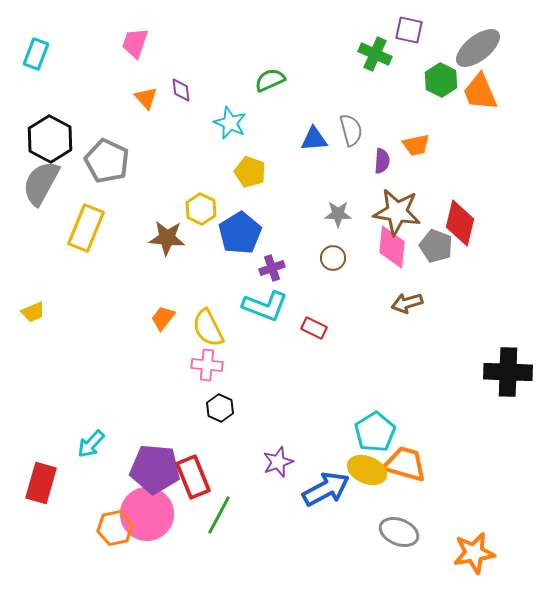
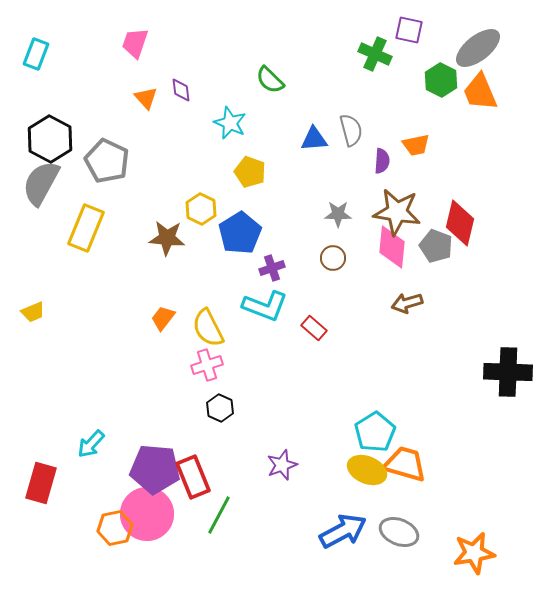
green semicircle at (270, 80): rotated 112 degrees counterclockwise
red rectangle at (314, 328): rotated 15 degrees clockwise
pink cross at (207, 365): rotated 24 degrees counterclockwise
purple star at (278, 462): moved 4 px right, 3 px down
blue arrow at (326, 489): moved 17 px right, 42 px down
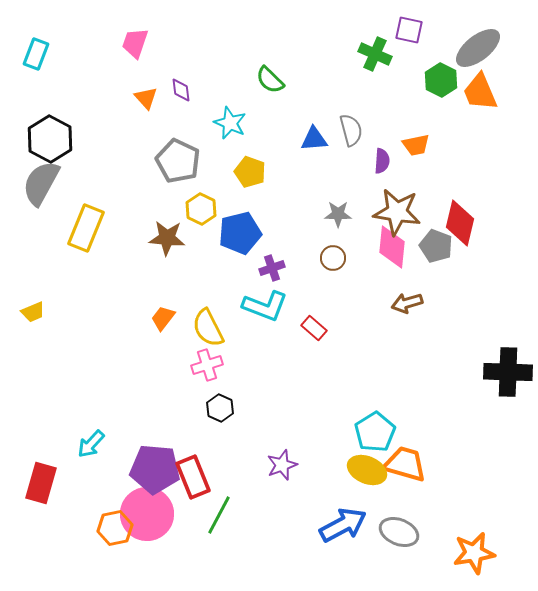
gray pentagon at (107, 161): moved 71 px right
blue pentagon at (240, 233): rotated 18 degrees clockwise
blue arrow at (343, 531): moved 6 px up
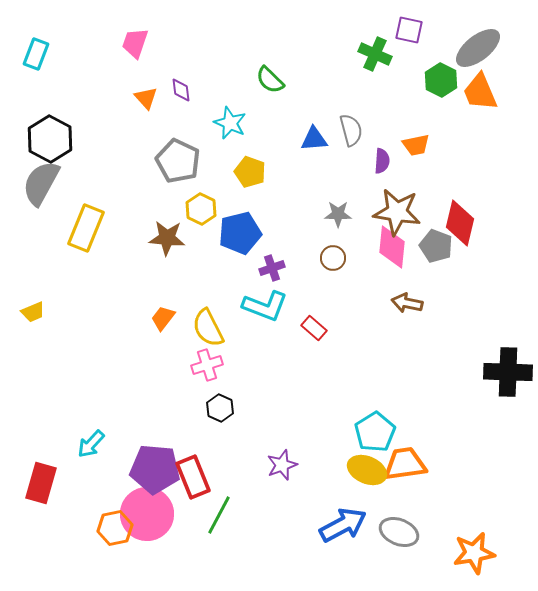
brown arrow at (407, 303): rotated 28 degrees clockwise
orange trapezoid at (405, 464): rotated 24 degrees counterclockwise
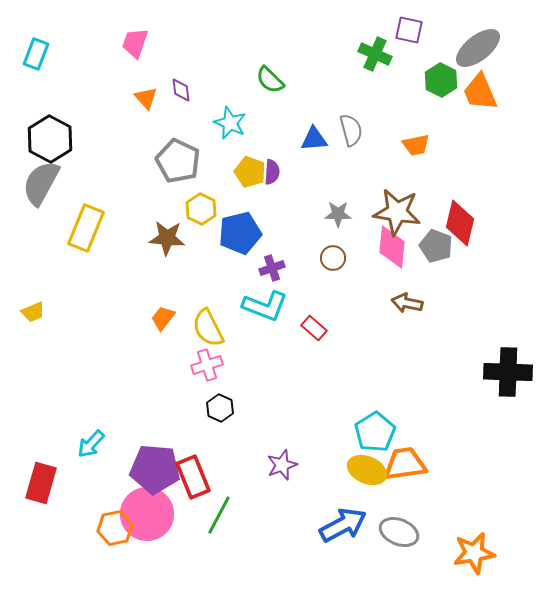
purple semicircle at (382, 161): moved 110 px left, 11 px down
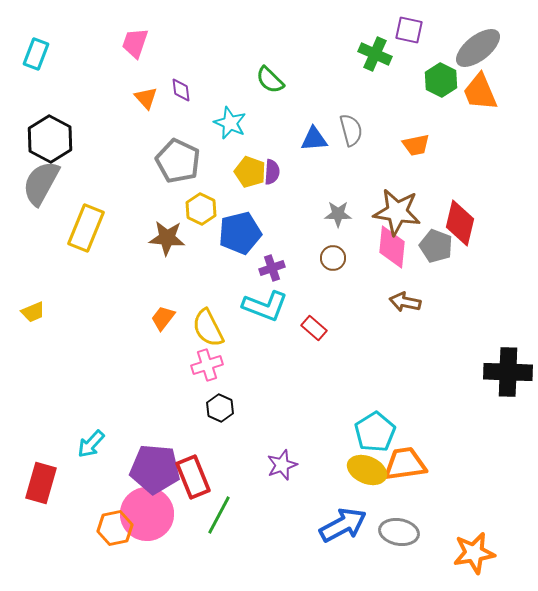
brown arrow at (407, 303): moved 2 px left, 1 px up
gray ellipse at (399, 532): rotated 12 degrees counterclockwise
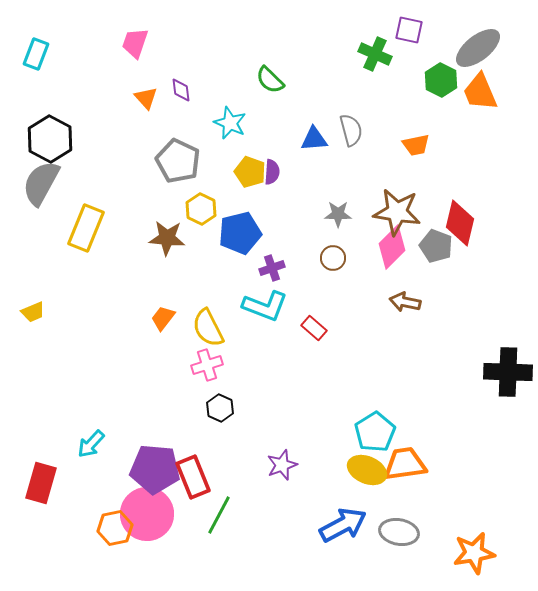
pink diamond at (392, 247): rotated 39 degrees clockwise
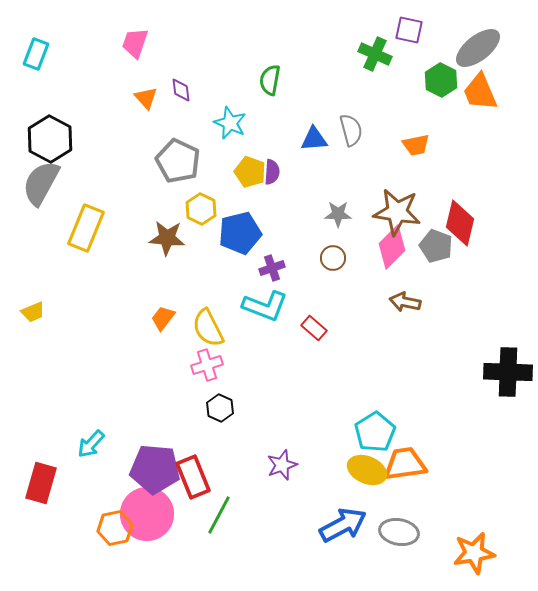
green semicircle at (270, 80): rotated 56 degrees clockwise
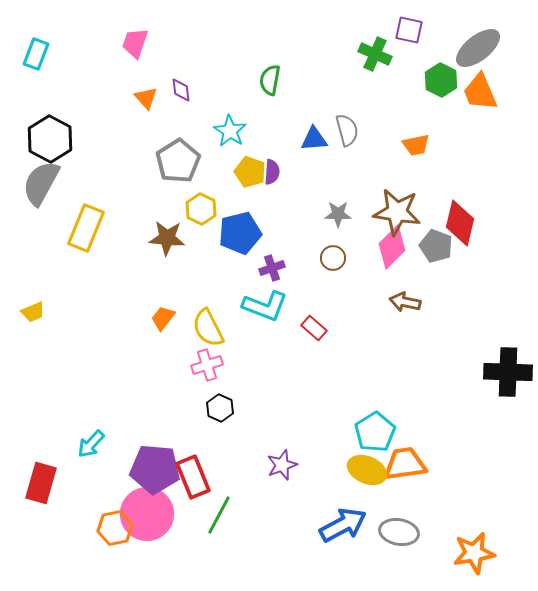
cyan star at (230, 123): moved 8 px down; rotated 8 degrees clockwise
gray semicircle at (351, 130): moved 4 px left
gray pentagon at (178, 161): rotated 15 degrees clockwise
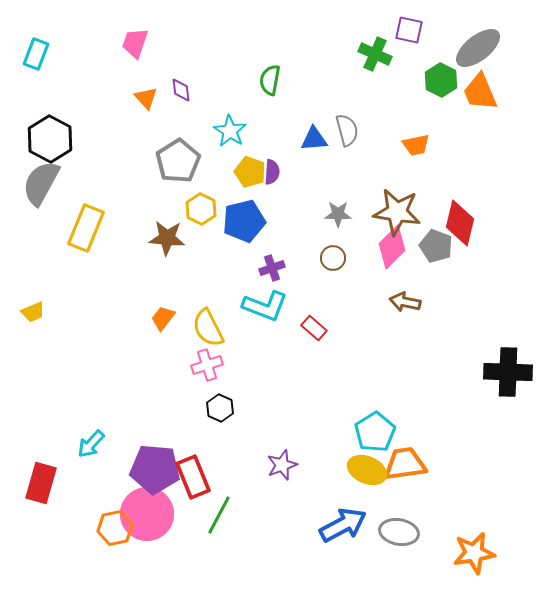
blue pentagon at (240, 233): moved 4 px right, 12 px up
